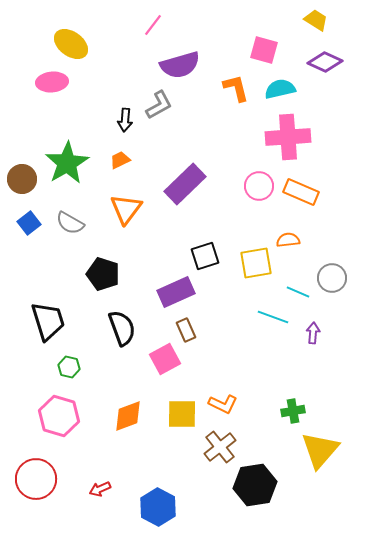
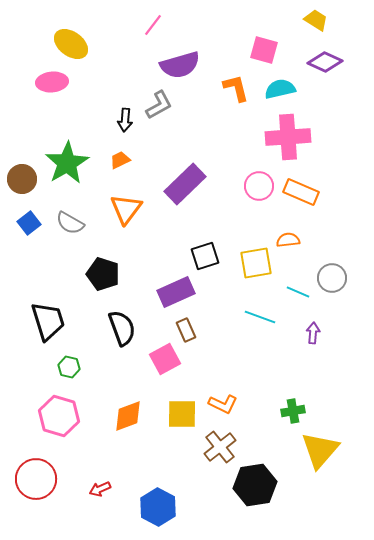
cyan line at (273, 317): moved 13 px left
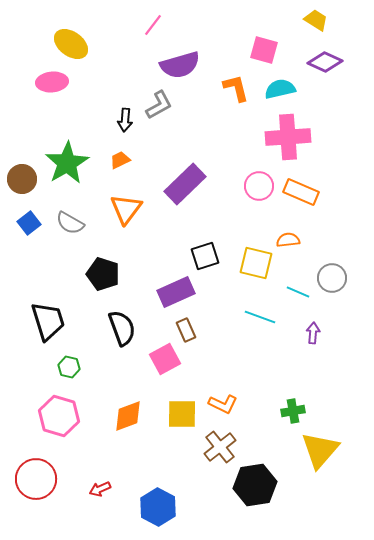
yellow square at (256, 263): rotated 24 degrees clockwise
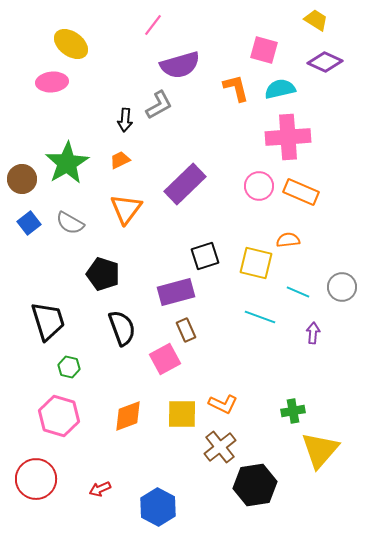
gray circle at (332, 278): moved 10 px right, 9 px down
purple rectangle at (176, 292): rotated 9 degrees clockwise
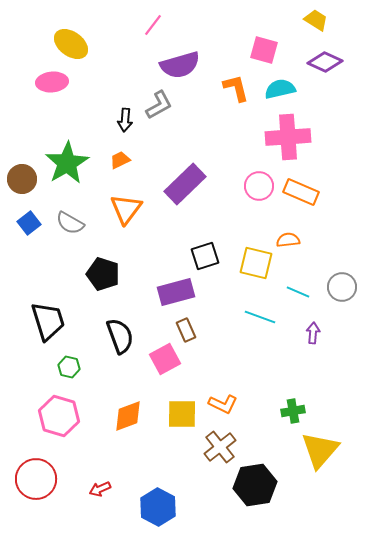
black semicircle at (122, 328): moved 2 px left, 8 px down
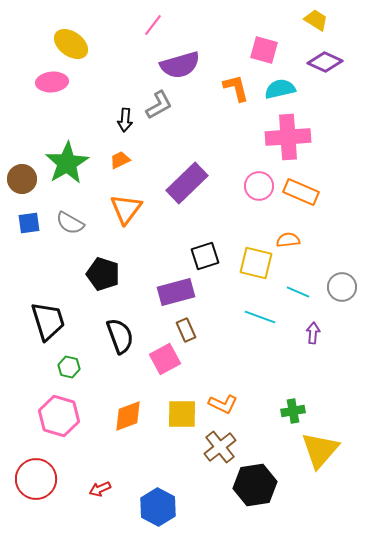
purple rectangle at (185, 184): moved 2 px right, 1 px up
blue square at (29, 223): rotated 30 degrees clockwise
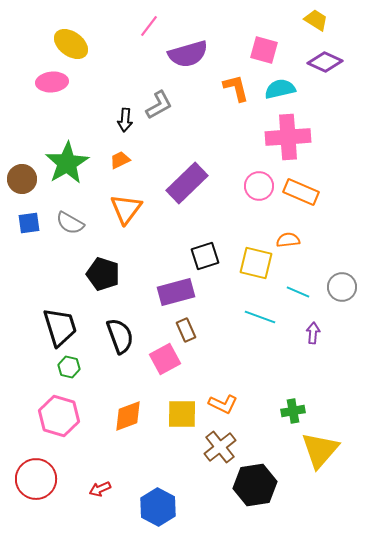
pink line at (153, 25): moved 4 px left, 1 px down
purple semicircle at (180, 65): moved 8 px right, 11 px up
black trapezoid at (48, 321): moved 12 px right, 6 px down
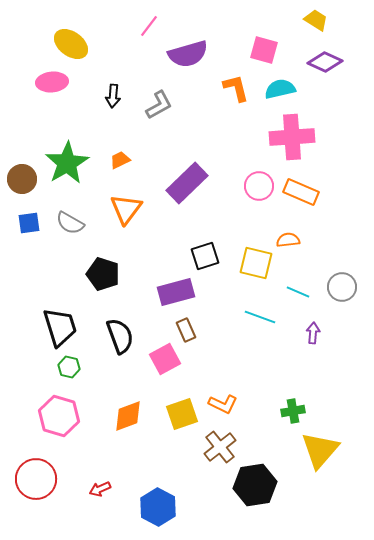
black arrow at (125, 120): moved 12 px left, 24 px up
pink cross at (288, 137): moved 4 px right
yellow square at (182, 414): rotated 20 degrees counterclockwise
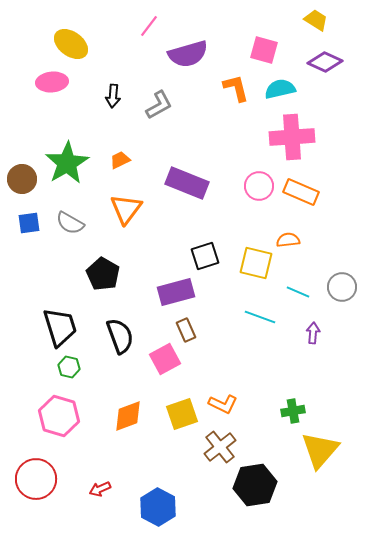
purple rectangle at (187, 183): rotated 66 degrees clockwise
black pentagon at (103, 274): rotated 12 degrees clockwise
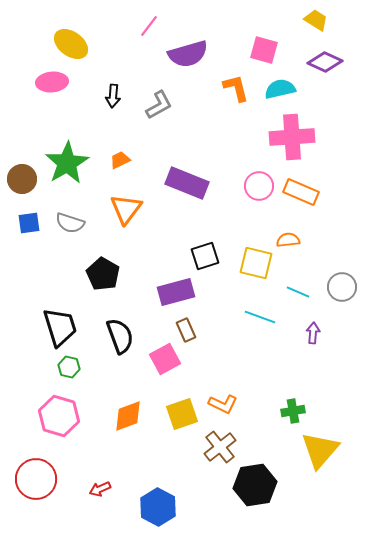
gray semicircle at (70, 223): rotated 12 degrees counterclockwise
